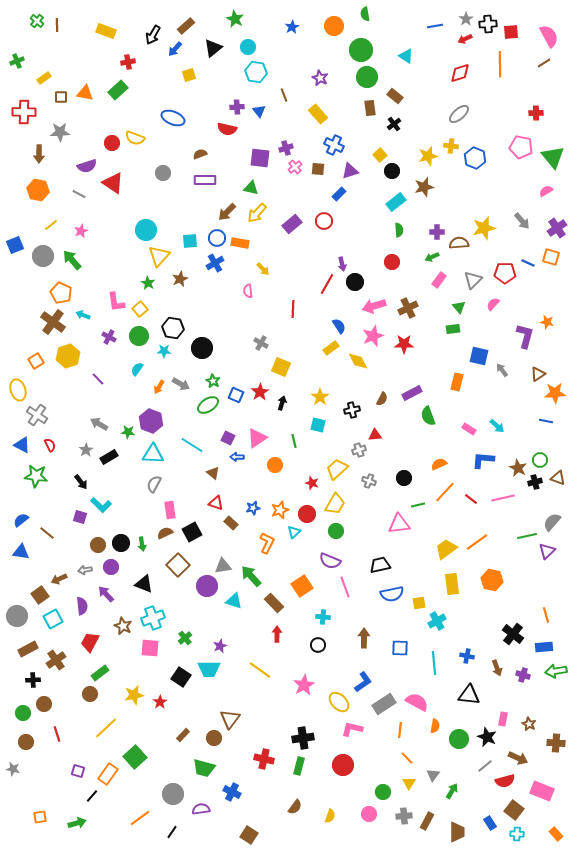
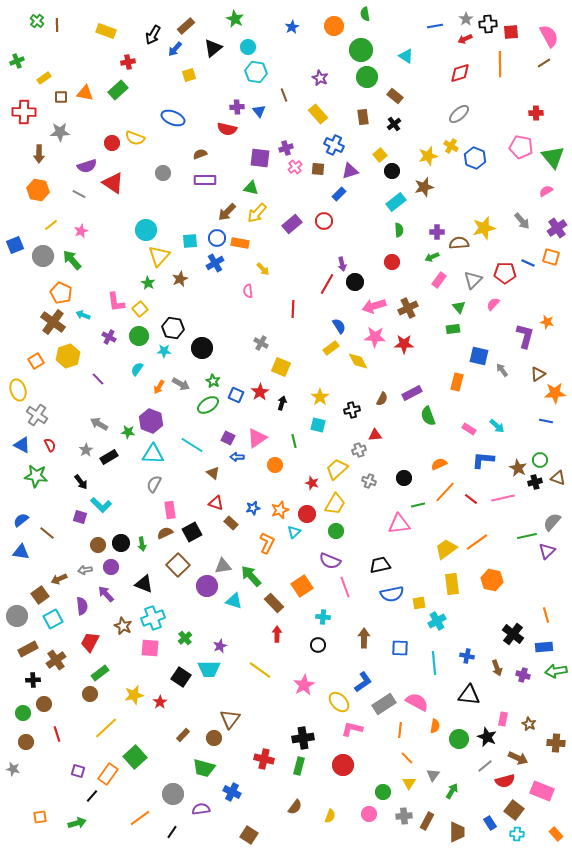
brown rectangle at (370, 108): moved 7 px left, 9 px down
yellow cross at (451, 146): rotated 24 degrees clockwise
pink star at (373, 336): moved 2 px right, 1 px down; rotated 25 degrees clockwise
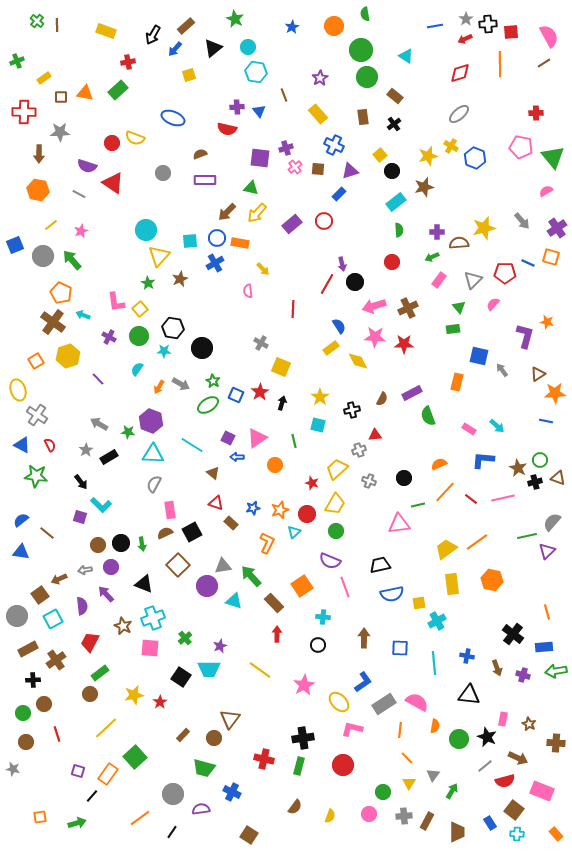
purple star at (320, 78): rotated 14 degrees clockwise
purple semicircle at (87, 166): rotated 36 degrees clockwise
orange line at (546, 615): moved 1 px right, 3 px up
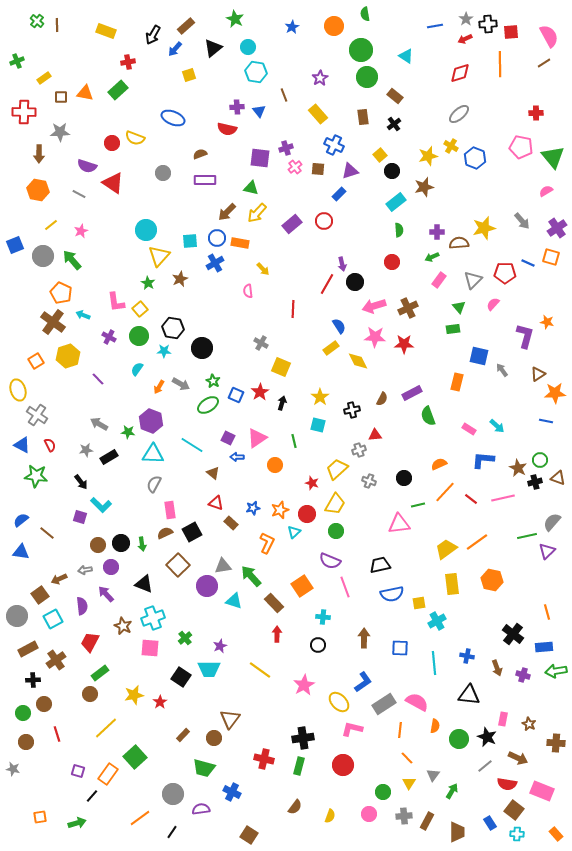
gray star at (86, 450): rotated 24 degrees clockwise
red semicircle at (505, 781): moved 2 px right, 3 px down; rotated 24 degrees clockwise
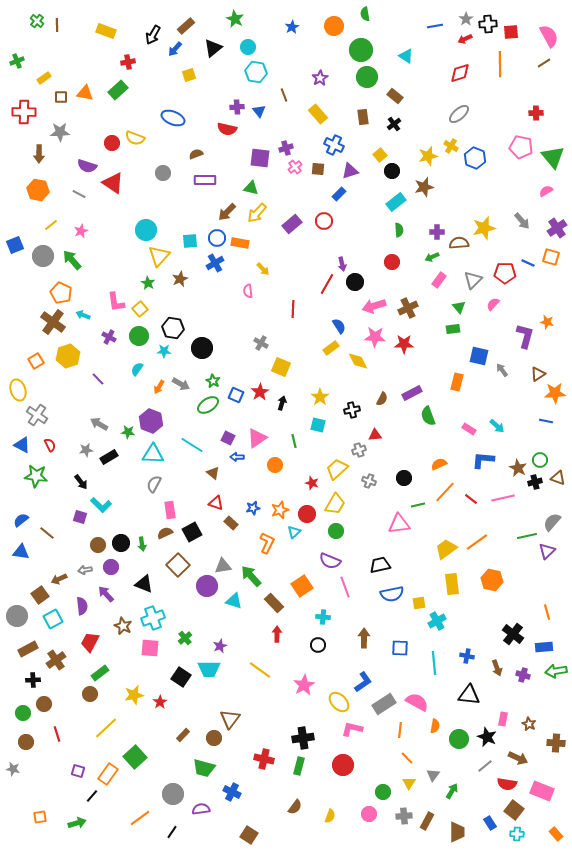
brown semicircle at (200, 154): moved 4 px left
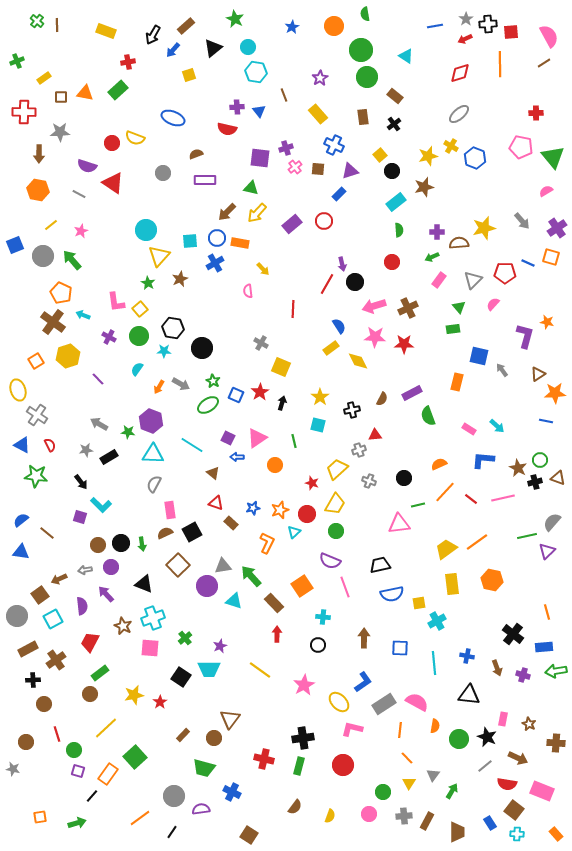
blue arrow at (175, 49): moved 2 px left, 1 px down
green circle at (23, 713): moved 51 px right, 37 px down
gray circle at (173, 794): moved 1 px right, 2 px down
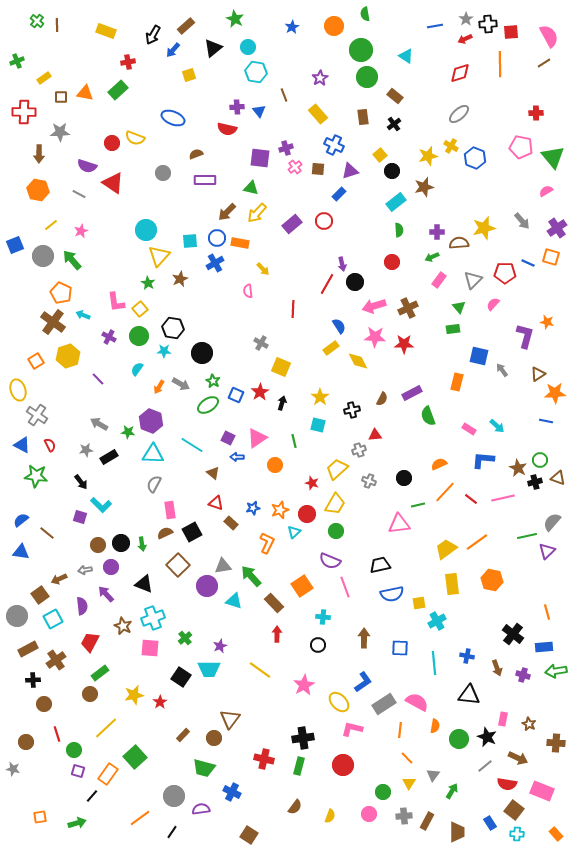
black circle at (202, 348): moved 5 px down
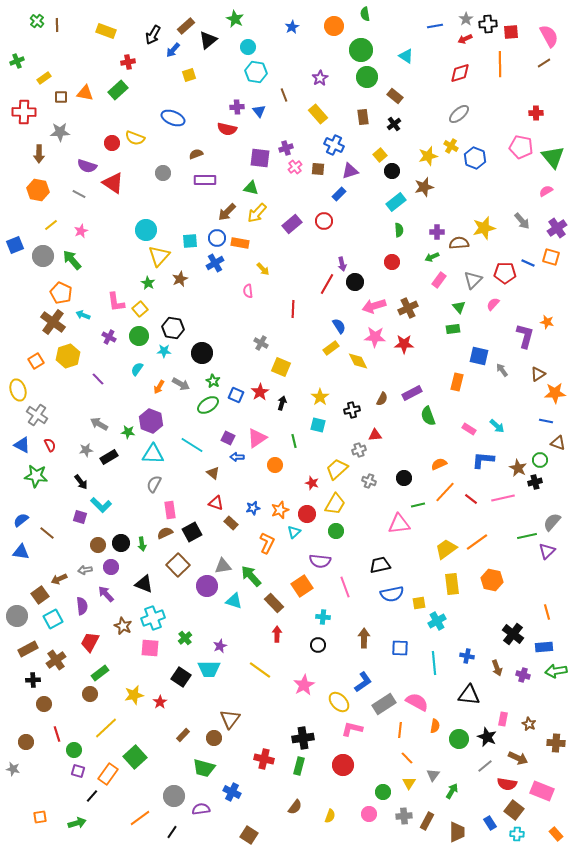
black triangle at (213, 48): moved 5 px left, 8 px up
brown triangle at (558, 478): moved 35 px up
purple semicircle at (330, 561): moved 10 px left; rotated 15 degrees counterclockwise
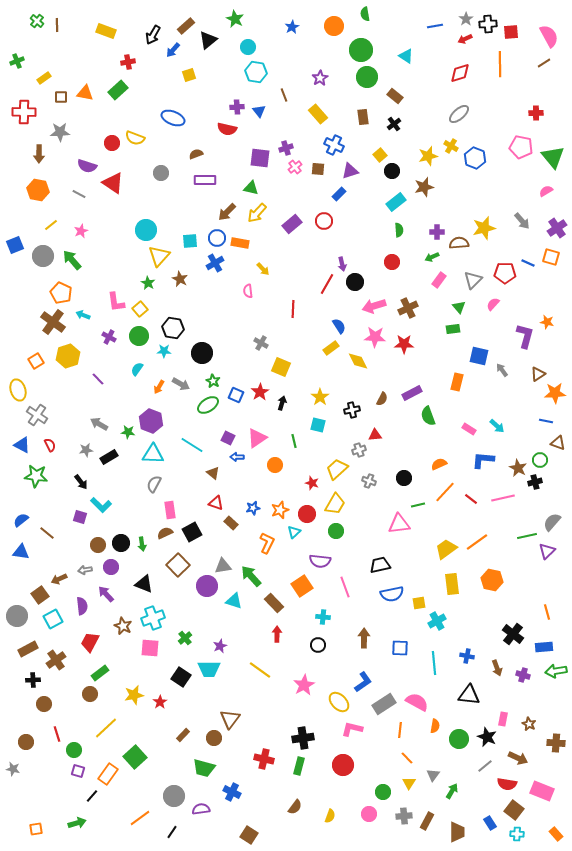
gray circle at (163, 173): moved 2 px left
brown star at (180, 279): rotated 21 degrees counterclockwise
orange square at (40, 817): moved 4 px left, 12 px down
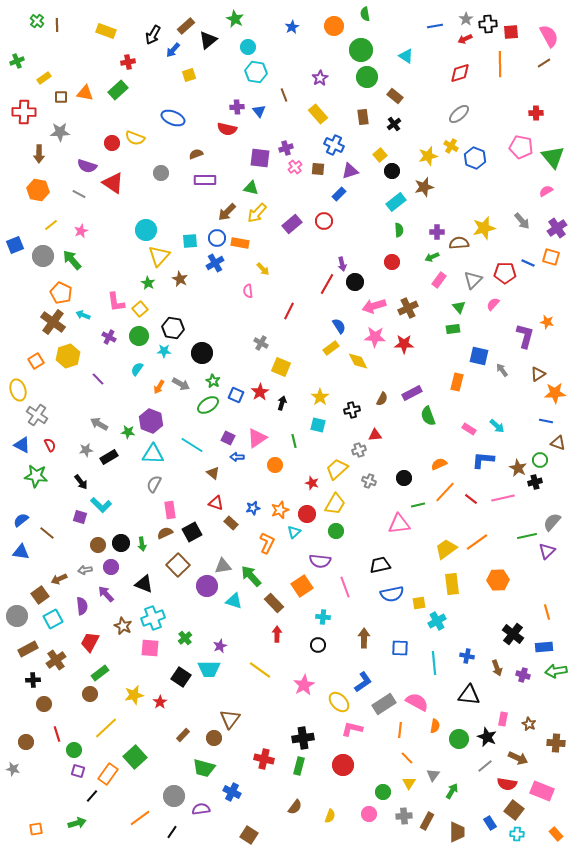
red line at (293, 309): moved 4 px left, 2 px down; rotated 24 degrees clockwise
orange hexagon at (492, 580): moved 6 px right; rotated 15 degrees counterclockwise
